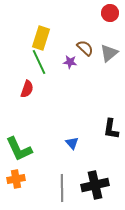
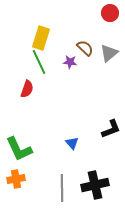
black L-shape: rotated 120 degrees counterclockwise
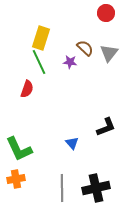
red circle: moved 4 px left
gray triangle: rotated 12 degrees counterclockwise
black L-shape: moved 5 px left, 2 px up
black cross: moved 1 px right, 3 px down
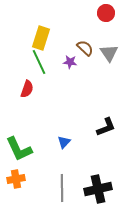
gray triangle: rotated 12 degrees counterclockwise
blue triangle: moved 8 px left, 1 px up; rotated 24 degrees clockwise
black cross: moved 2 px right, 1 px down
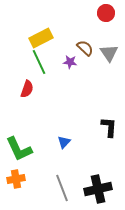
yellow rectangle: rotated 45 degrees clockwise
black L-shape: moved 3 px right; rotated 65 degrees counterclockwise
gray line: rotated 20 degrees counterclockwise
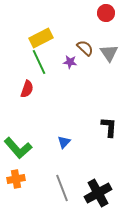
green L-shape: moved 1 px left, 1 px up; rotated 16 degrees counterclockwise
black cross: moved 4 px down; rotated 16 degrees counterclockwise
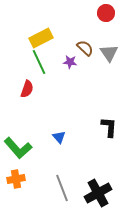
blue triangle: moved 5 px left, 5 px up; rotated 24 degrees counterclockwise
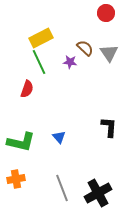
green L-shape: moved 3 px right, 6 px up; rotated 36 degrees counterclockwise
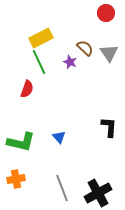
purple star: rotated 16 degrees clockwise
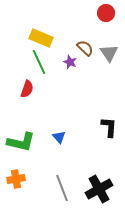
yellow rectangle: rotated 50 degrees clockwise
black cross: moved 1 px right, 4 px up
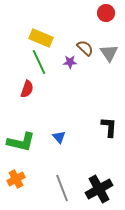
purple star: rotated 24 degrees counterclockwise
orange cross: rotated 18 degrees counterclockwise
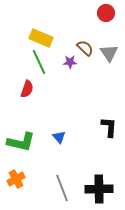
black cross: rotated 28 degrees clockwise
